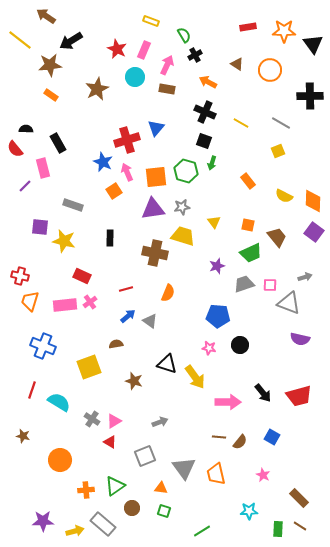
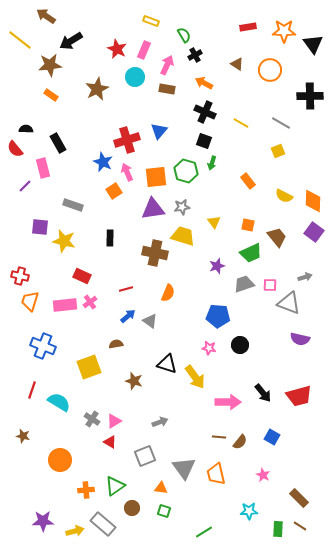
orange arrow at (208, 82): moved 4 px left, 1 px down
blue triangle at (156, 128): moved 3 px right, 3 px down
green line at (202, 531): moved 2 px right, 1 px down
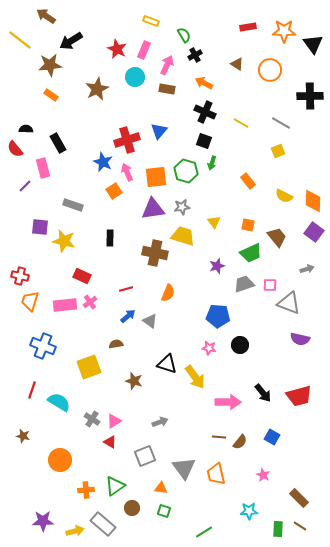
gray arrow at (305, 277): moved 2 px right, 8 px up
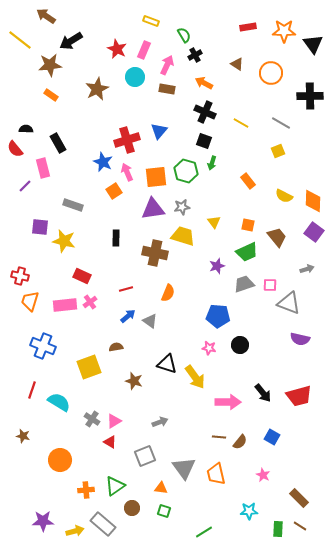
orange circle at (270, 70): moved 1 px right, 3 px down
black rectangle at (110, 238): moved 6 px right
green trapezoid at (251, 253): moved 4 px left, 1 px up
brown semicircle at (116, 344): moved 3 px down
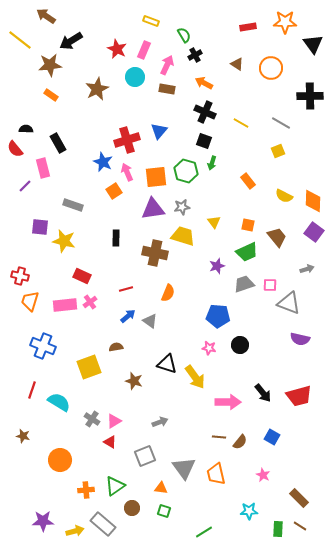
orange star at (284, 31): moved 1 px right, 9 px up
orange circle at (271, 73): moved 5 px up
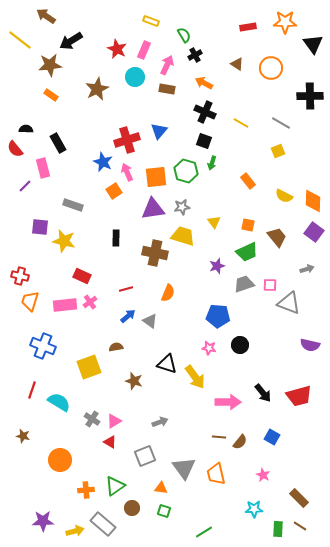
purple semicircle at (300, 339): moved 10 px right, 6 px down
cyan star at (249, 511): moved 5 px right, 2 px up
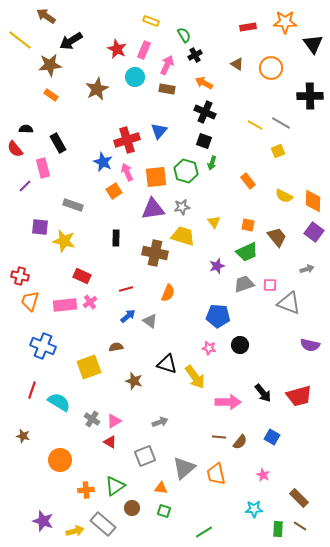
yellow line at (241, 123): moved 14 px right, 2 px down
gray triangle at (184, 468): rotated 25 degrees clockwise
purple star at (43, 521): rotated 20 degrees clockwise
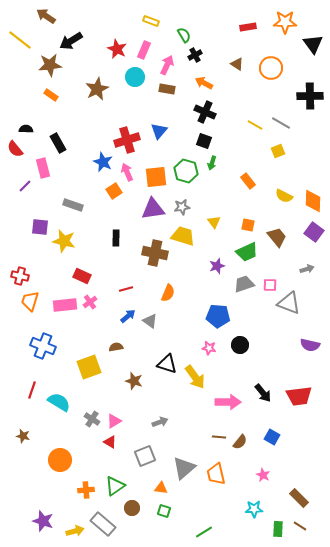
red trapezoid at (299, 396): rotated 8 degrees clockwise
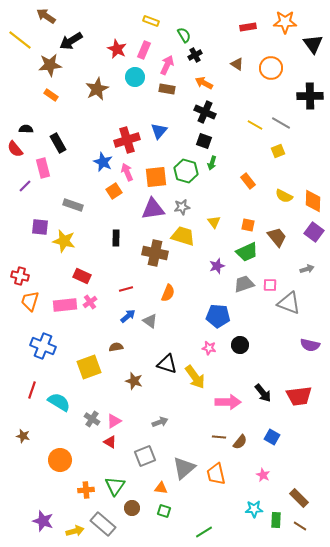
green triangle at (115, 486): rotated 20 degrees counterclockwise
green rectangle at (278, 529): moved 2 px left, 9 px up
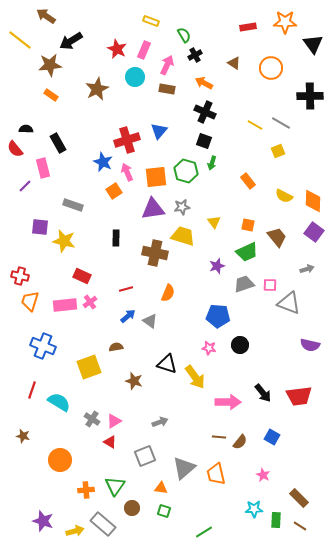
brown triangle at (237, 64): moved 3 px left, 1 px up
